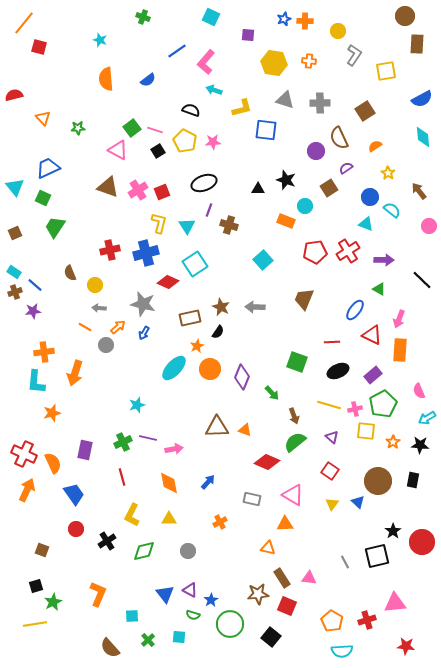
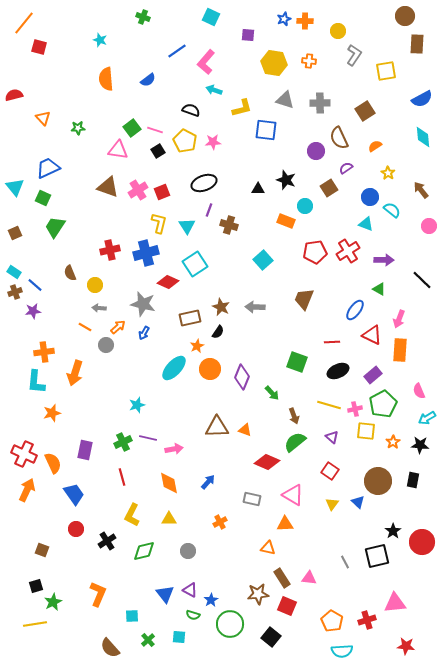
pink triangle at (118, 150): rotated 20 degrees counterclockwise
brown arrow at (419, 191): moved 2 px right, 1 px up
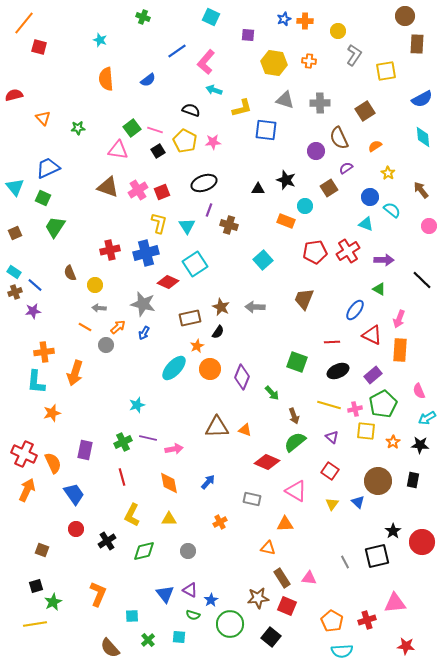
pink triangle at (293, 495): moved 3 px right, 4 px up
brown star at (258, 594): moved 4 px down
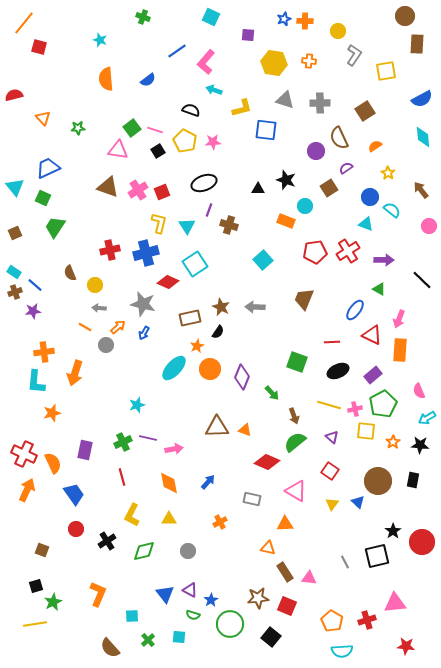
brown rectangle at (282, 578): moved 3 px right, 6 px up
